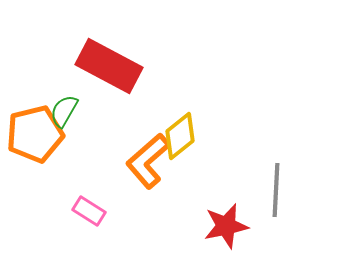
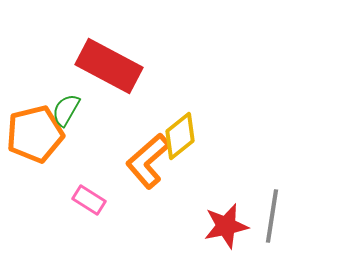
green semicircle: moved 2 px right, 1 px up
gray line: moved 4 px left, 26 px down; rotated 6 degrees clockwise
pink rectangle: moved 11 px up
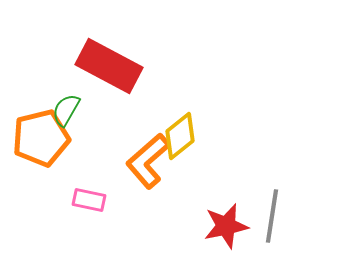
orange pentagon: moved 6 px right, 4 px down
pink rectangle: rotated 20 degrees counterclockwise
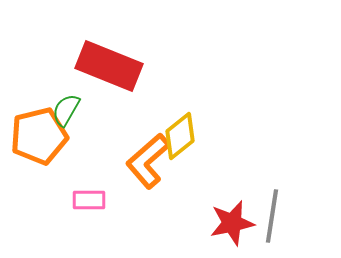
red rectangle: rotated 6 degrees counterclockwise
orange pentagon: moved 2 px left, 2 px up
pink rectangle: rotated 12 degrees counterclockwise
red star: moved 6 px right, 3 px up
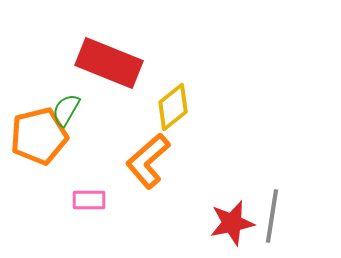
red rectangle: moved 3 px up
yellow diamond: moved 7 px left, 29 px up
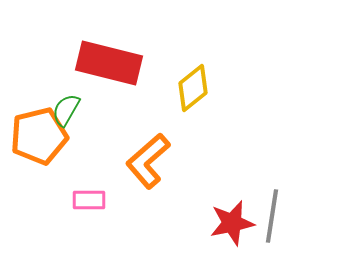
red rectangle: rotated 8 degrees counterclockwise
yellow diamond: moved 20 px right, 19 px up
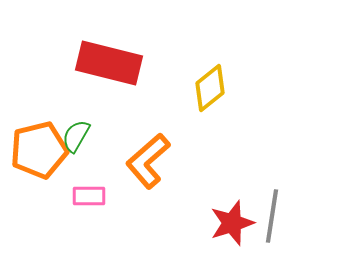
yellow diamond: moved 17 px right
green semicircle: moved 10 px right, 26 px down
orange pentagon: moved 14 px down
pink rectangle: moved 4 px up
red star: rotated 6 degrees counterclockwise
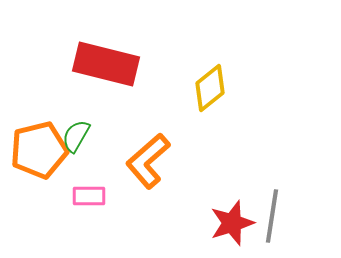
red rectangle: moved 3 px left, 1 px down
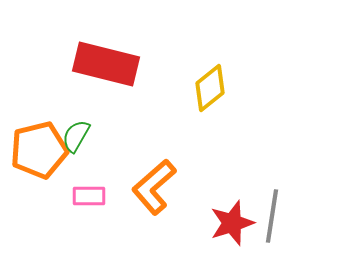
orange L-shape: moved 6 px right, 26 px down
